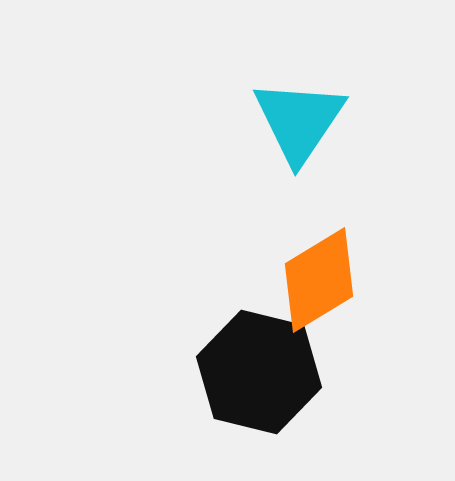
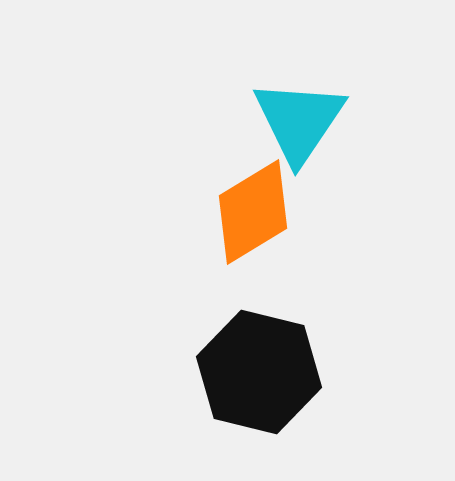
orange diamond: moved 66 px left, 68 px up
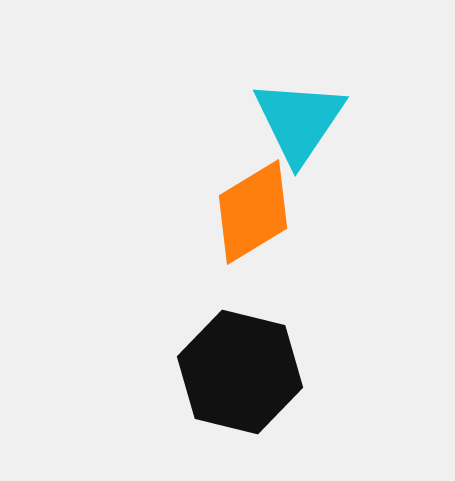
black hexagon: moved 19 px left
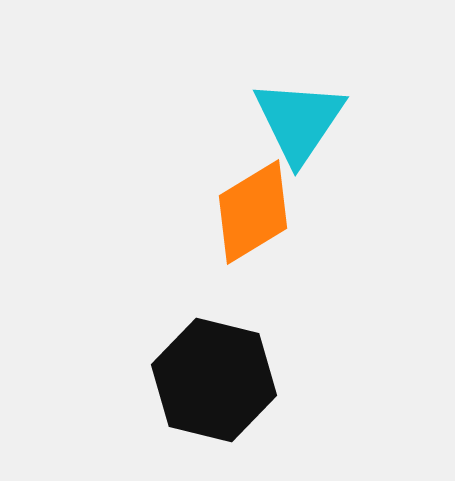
black hexagon: moved 26 px left, 8 px down
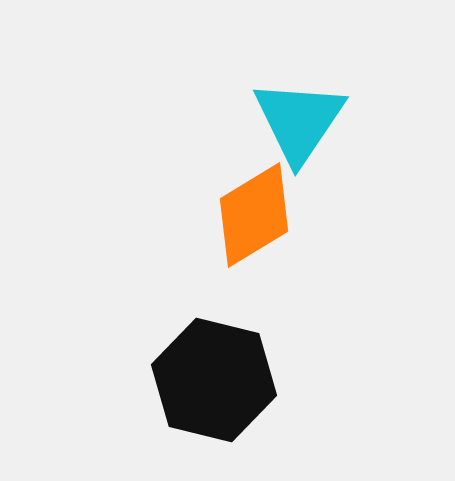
orange diamond: moved 1 px right, 3 px down
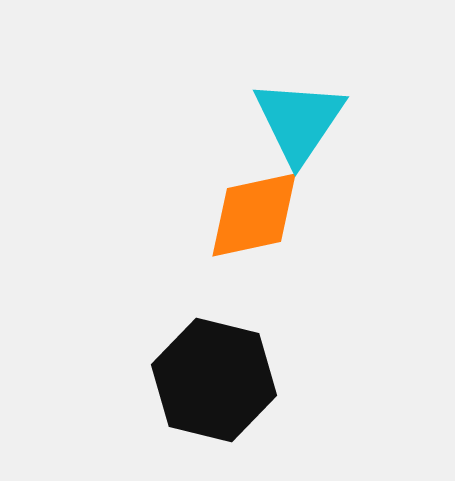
orange diamond: rotated 19 degrees clockwise
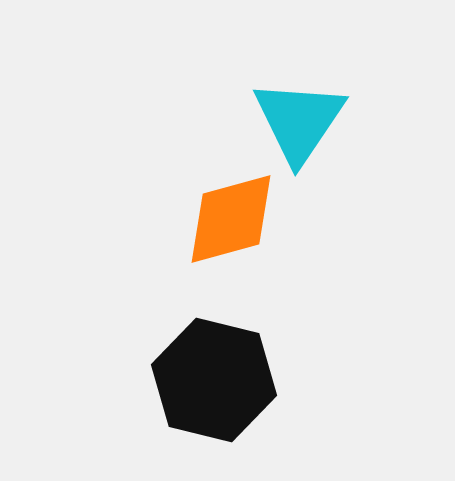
orange diamond: moved 23 px left, 4 px down; rotated 3 degrees counterclockwise
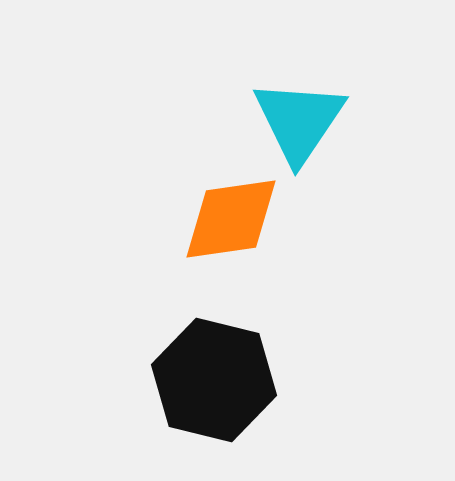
orange diamond: rotated 7 degrees clockwise
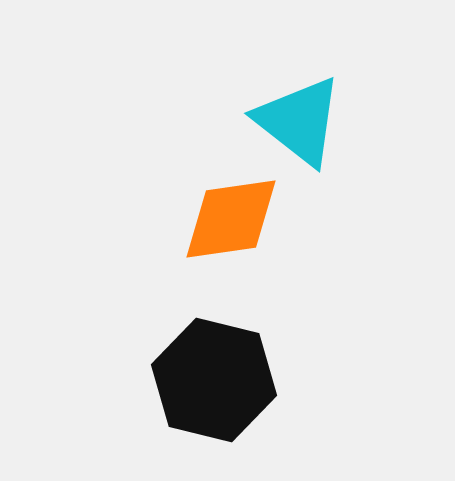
cyan triangle: rotated 26 degrees counterclockwise
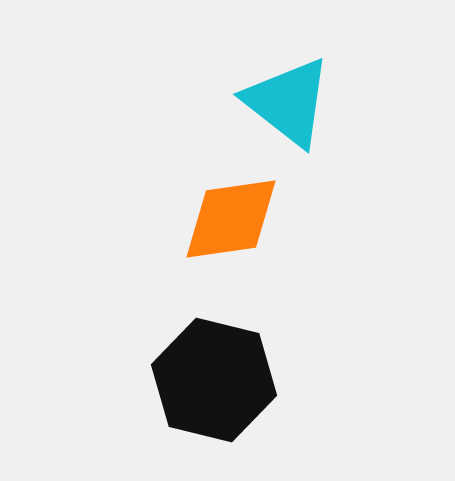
cyan triangle: moved 11 px left, 19 px up
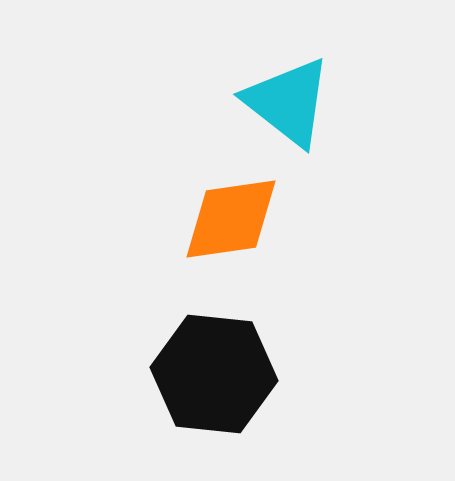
black hexagon: moved 6 px up; rotated 8 degrees counterclockwise
